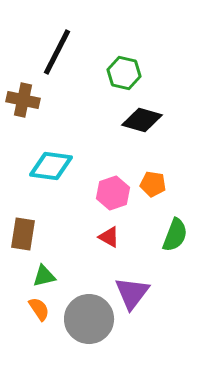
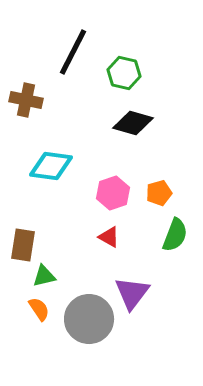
black line: moved 16 px right
brown cross: moved 3 px right
black diamond: moved 9 px left, 3 px down
orange pentagon: moved 6 px right, 9 px down; rotated 25 degrees counterclockwise
brown rectangle: moved 11 px down
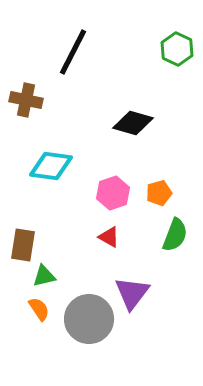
green hexagon: moved 53 px right, 24 px up; rotated 12 degrees clockwise
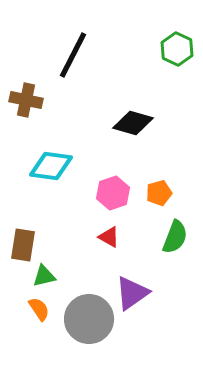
black line: moved 3 px down
green semicircle: moved 2 px down
purple triangle: rotated 18 degrees clockwise
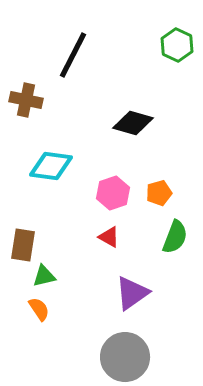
green hexagon: moved 4 px up
gray circle: moved 36 px right, 38 px down
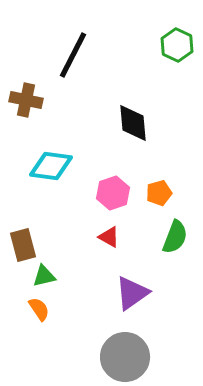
black diamond: rotated 69 degrees clockwise
brown rectangle: rotated 24 degrees counterclockwise
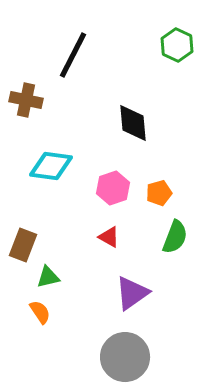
pink hexagon: moved 5 px up
brown rectangle: rotated 36 degrees clockwise
green triangle: moved 4 px right, 1 px down
orange semicircle: moved 1 px right, 3 px down
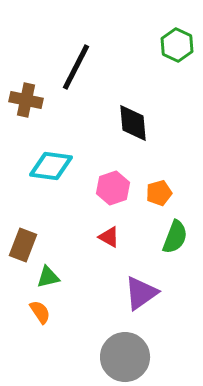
black line: moved 3 px right, 12 px down
purple triangle: moved 9 px right
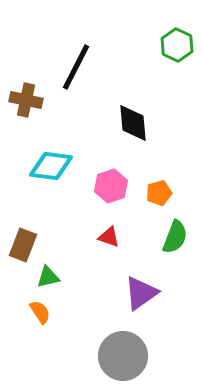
pink hexagon: moved 2 px left, 2 px up
red triangle: rotated 10 degrees counterclockwise
gray circle: moved 2 px left, 1 px up
